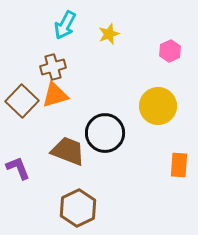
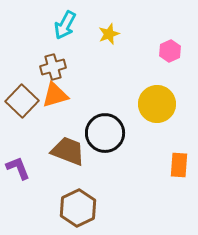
yellow circle: moved 1 px left, 2 px up
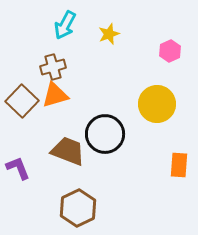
black circle: moved 1 px down
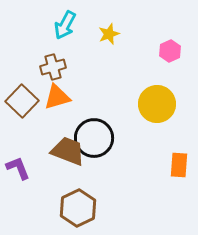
orange triangle: moved 2 px right, 2 px down
black circle: moved 11 px left, 4 px down
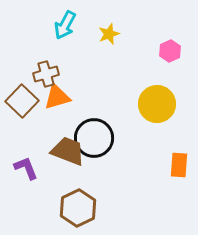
brown cross: moved 7 px left, 7 px down
purple L-shape: moved 8 px right
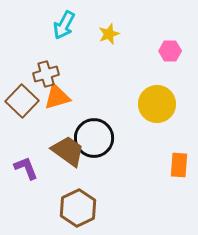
cyan arrow: moved 1 px left
pink hexagon: rotated 25 degrees clockwise
brown trapezoid: rotated 15 degrees clockwise
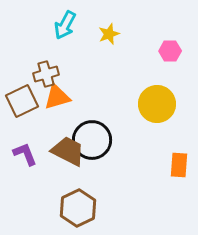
cyan arrow: moved 1 px right
brown square: rotated 20 degrees clockwise
black circle: moved 2 px left, 2 px down
brown trapezoid: rotated 9 degrees counterclockwise
purple L-shape: moved 1 px left, 14 px up
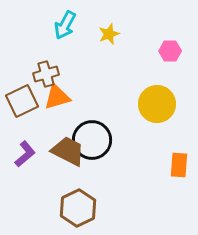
purple L-shape: rotated 72 degrees clockwise
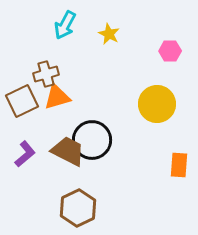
yellow star: rotated 25 degrees counterclockwise
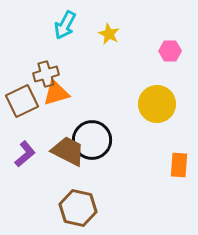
orange triangle: moved 1 px left, 4 px up
brown hexagon: rotated 21 degrees counterclockwise
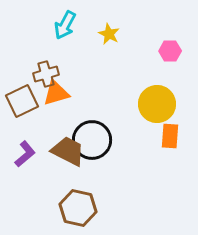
orange rectangle: moved 9 px left, 29 px up
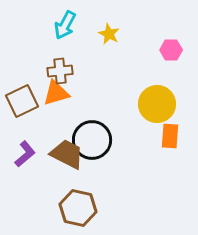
pink hexagon: moved 1 px right, 1 px up
brown cross: moved 14 px right, 3 px up; rotated 10 degrees clockwise
brown trapezoid: moved 1 px left, 3 px down
